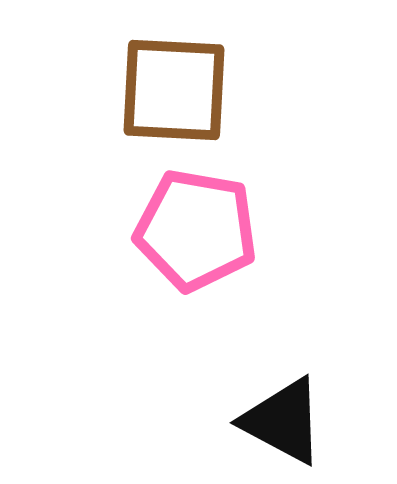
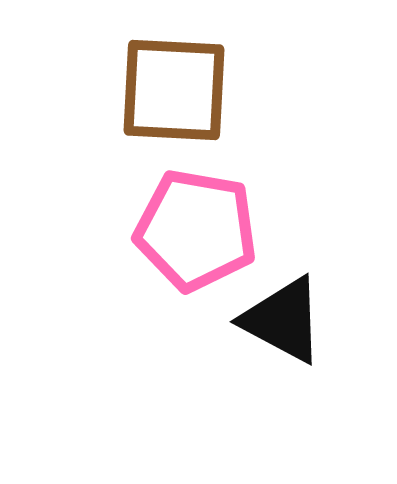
black triangle: moved 101 px up
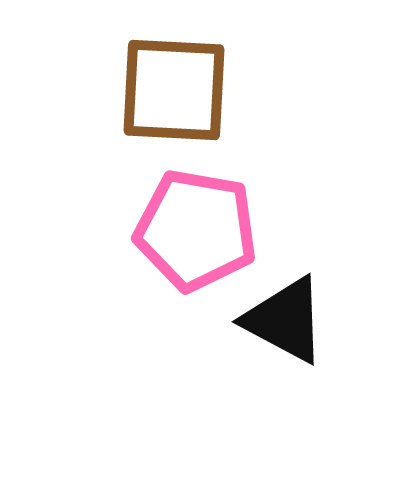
black triangle: moved 2 px right
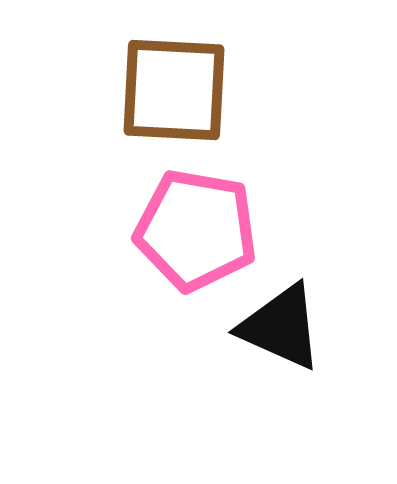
black triangle: moved 4 px left, 7 px down; rotated 4 degrees counterclockwise
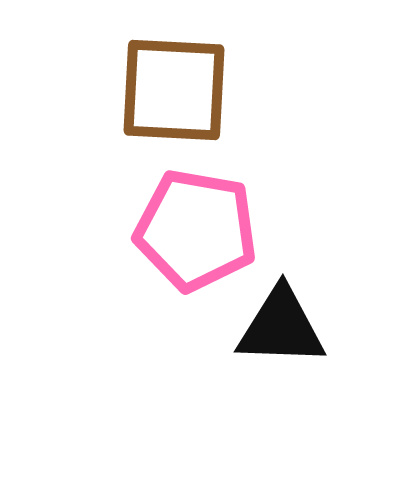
black triangle: rotated 22 degrees counterclockwise
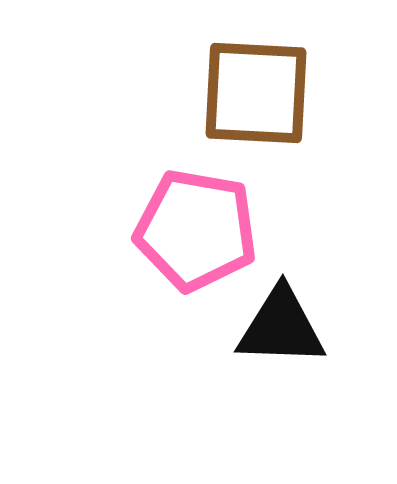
brown square: moved 82 px right, 3 px down
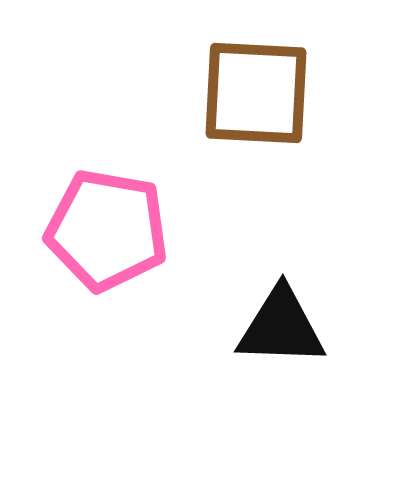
pink pentagon: moved 89 px left
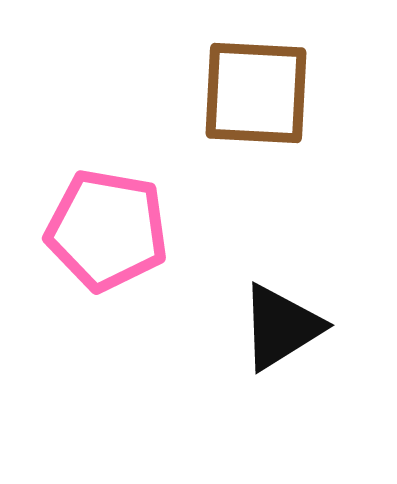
black triangle: rotated 34 degrees counterclockwise
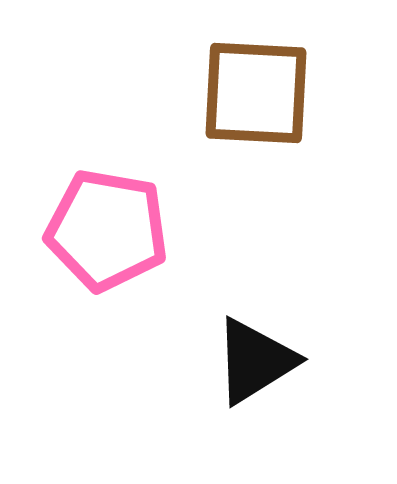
black triangle: moved 26 px left, 34 px down
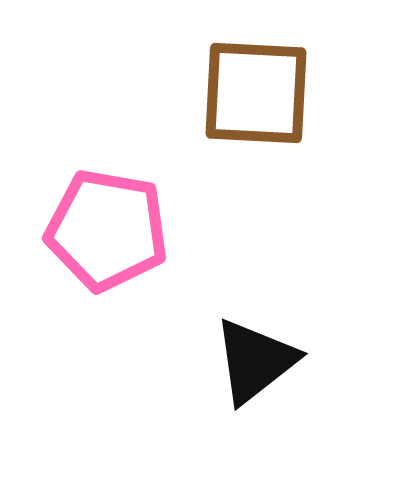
black triangle: rotated 6 degrees counterclockwise
